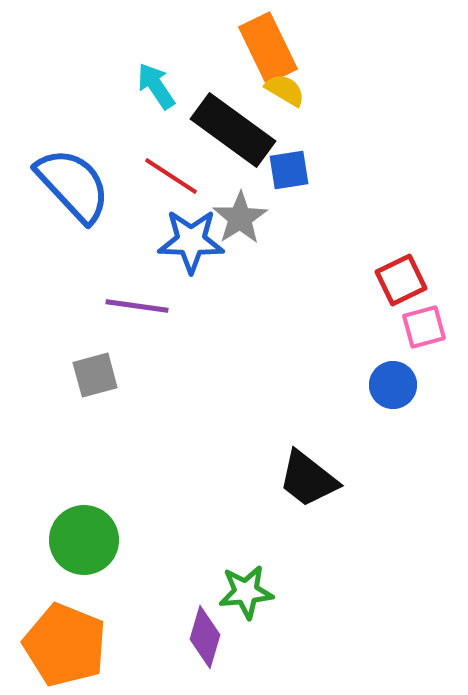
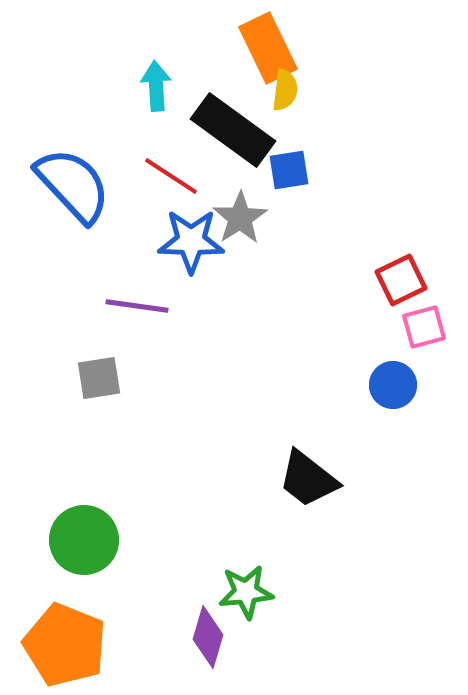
cyan arrow: rotated 30 degrees clockwise
yellow semicircle: rotated 66 degrees clockwise
gray square: moved 4 px right, 3 px down; rotated 6 degrees clockwise
purple diamond: moved 3 px right
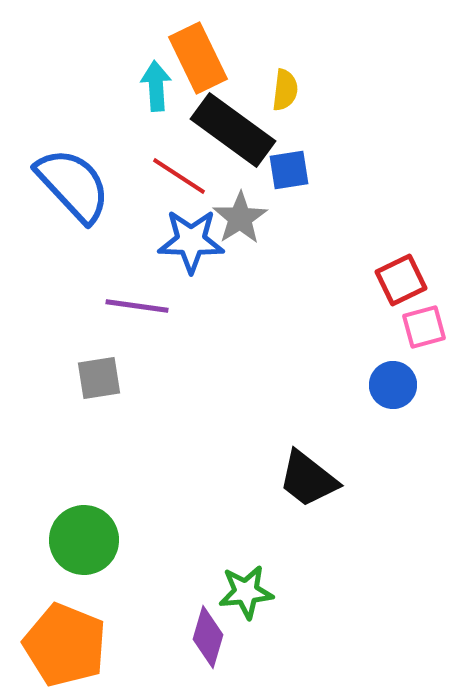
orange rectangle: moved 70 px left, 10 px down
red line: moved 8 px right
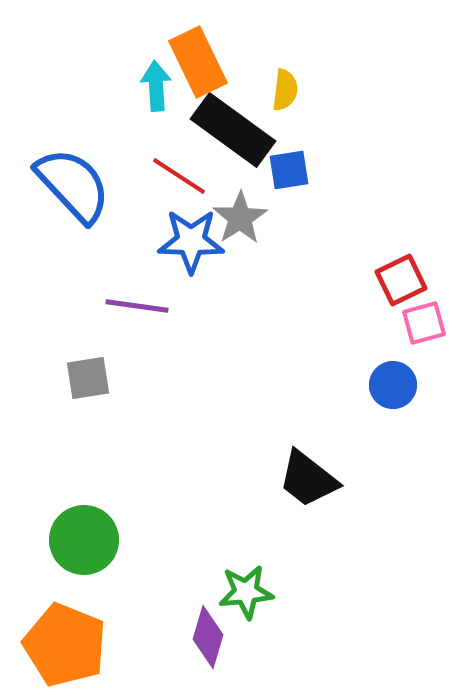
orange rectangle: moved 4 px down
pink square: moved 4 px up
gray square: moved 11 px left
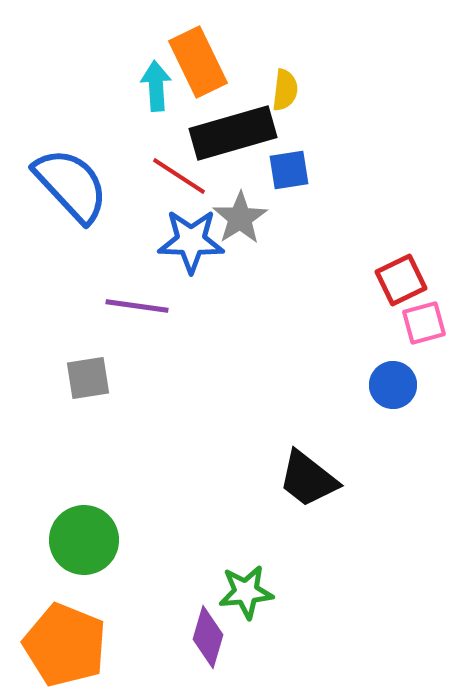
black rectangle: moved 3 px down; rotated 52 degrees counterclockwise
blue semicircle: moved 2 px left
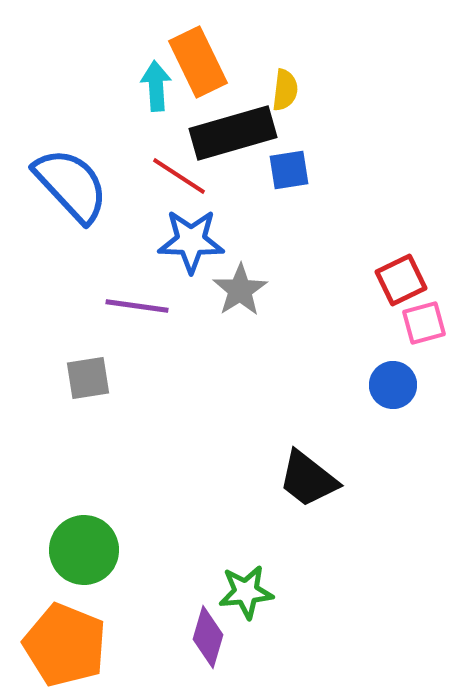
gray star: moved 72 px down
green circle: moved 10 px down
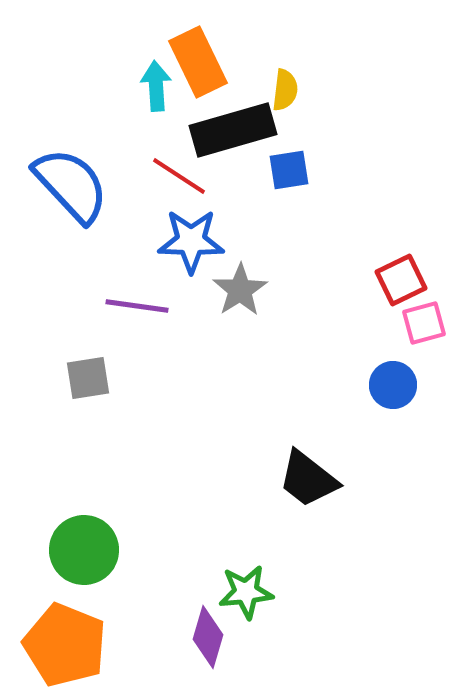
black rectangle: moved 3 px up
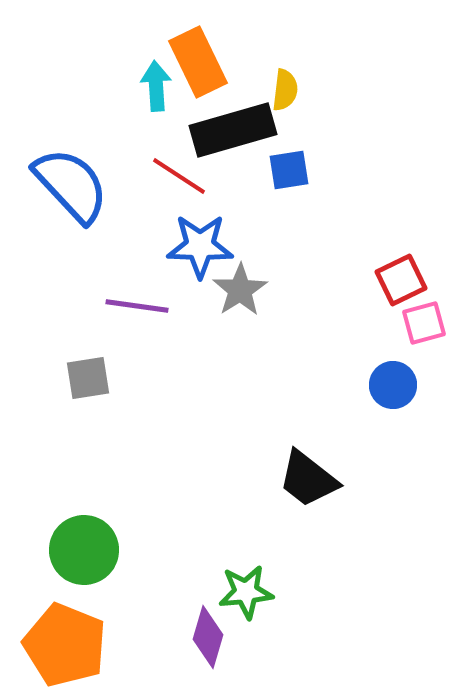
blue star: moved 9 px right, 5 px down
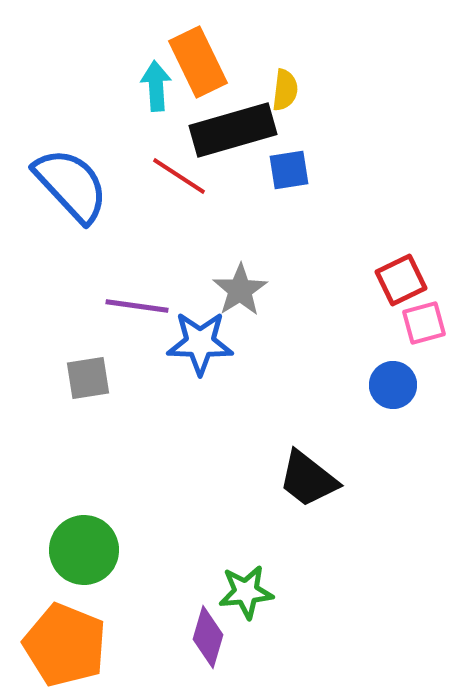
blue star: moved 97 px down
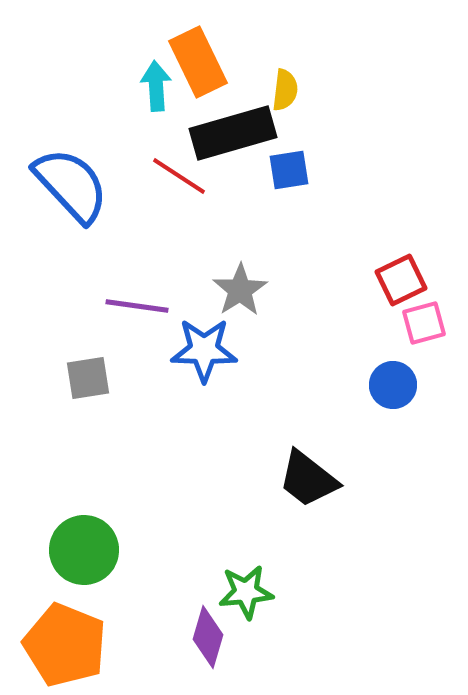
black rectangle: moved 3 px down
blue star: moved 4 px right, 7 px down
